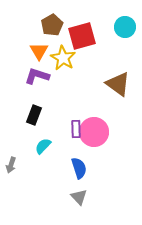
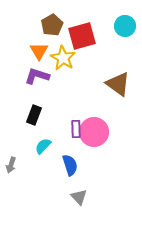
cyan circle: moved 1 px up
blue semicircle: moved 9 px left, 3 px up
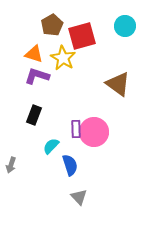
orange triangle: moved 5 px left, 3 px down; rotated 42 degrees counterclockwise
cyan semicircle: moved 8 px right
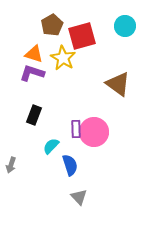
purple L-shape: moved 5 px left, 3 px up
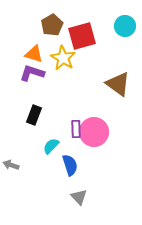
gray arrow: rotated 91 degrees clockwise
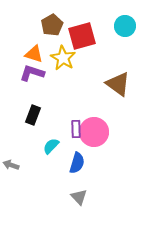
black rectangle: moved 1 px left
blue semicircle: moved 7 px right, 2 px up; rotated 35 degrees clockwise
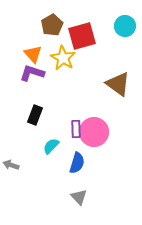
orange triangle: moved 1 px left; rotated 30 degrees clockwise
black rectangle: moved 2 px right
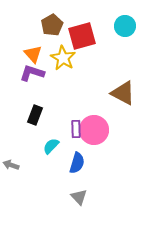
brown triangle: moved 5 px right, 9 px down; rotated 8 degrees counterclockwise
pink circle: moved 2 px up
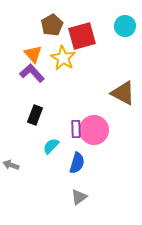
purple L-shape: rotated 30 degrees clockwise
gray triangle: rotated 36 degrees clockwise
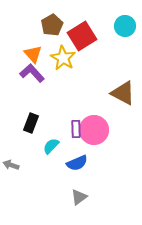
red square: rotated 16 degrees counterclockwise
black rectangle: moved 4 px left, 8 px down
blue semicircle: rotated 50 degrees clockwise
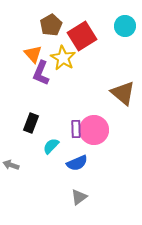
brown pentagon: moved 1 px left
purple L-shape: moved 9 px right; rotated 115 degrees counterclockwise
brown triangle: rotated 12 degrees clockwise
